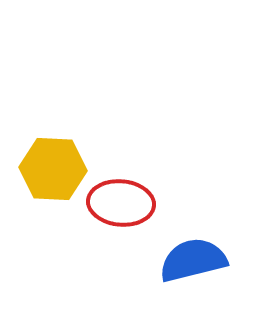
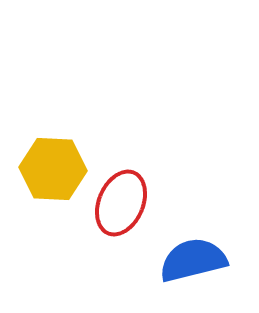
red ellipse: rotated 72 degrees counterclockwise
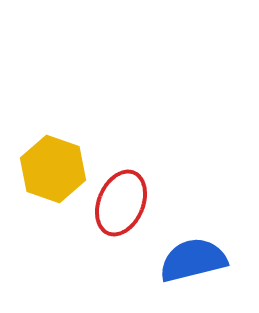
yellow hexagon: rotated 16 degrees clockwise
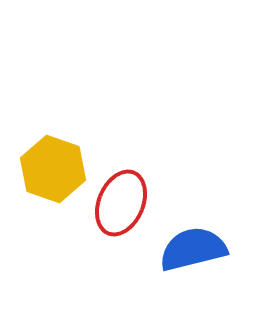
blue semicircle: moved 11 px up
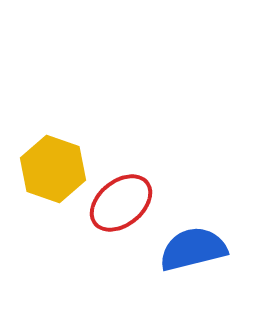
red ellipse: rotated 28 degrees clockwise
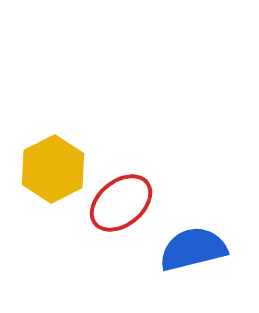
yellow hexagon: rotated 14 degrees clockwise
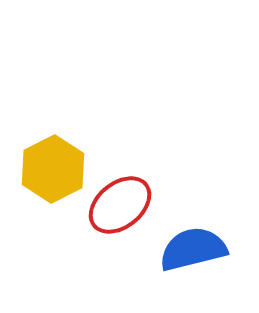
red ellipse: moved 1 px left, 2 px down
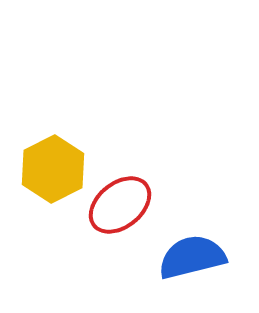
blue semicircle: moved 1 px left, 8 px down
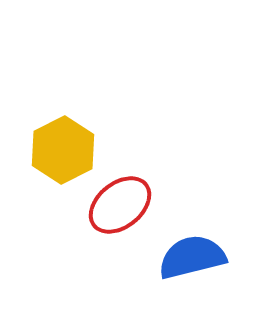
yellow hexagon: moved 10 px right, 19 px up
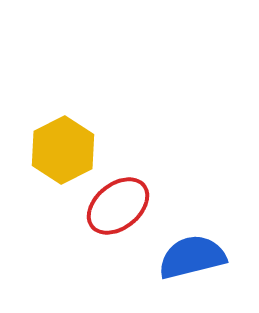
red ellipse: moved 2 px left, 1 px down
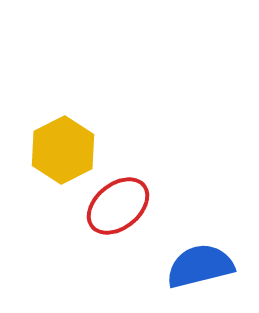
blue semicircle: moved 8 px right, 9 px down
